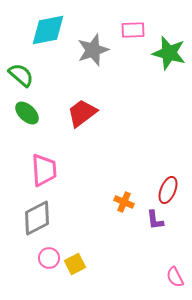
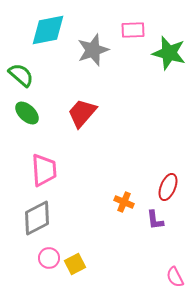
red trapezoid: rotated 12 degrees counterclockwise
red ellipse: moved 3 px up
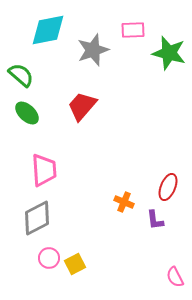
red trapezoid: moved 7 px up
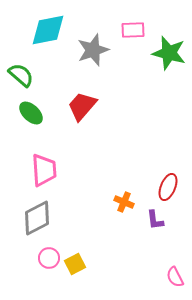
green ellipse: moved 4 px right
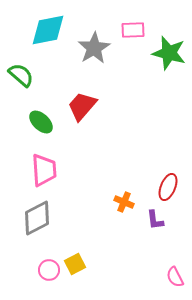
gray star: moved 1 px right, 2 px up; rotated 12 degrees counterclockwise
green ellipse: moved 10 px right, 9 px down
pink circle: moved 12 px down
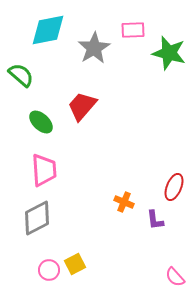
red ellipse: moved 6 px right
pink semicircle: rotated 15 degrees counterclockwise
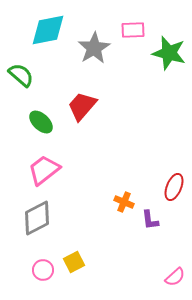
pink trapezoid: rotated 124 degrees counterclockwise
purple L-shape: moved 5 px left
yellow square: moved 1 px left, 2 px up
pink circle: moved 6 px left
pink semicircle: rotated 90 degrees counterclockwise
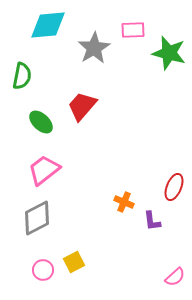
cyan diamond: moved 5 px up; rotated 6 degrees clockwise
green semicircle: moved 1 px right, 1 px down; rotated 60 degrees clockwise
purple L-shape: moved 2 px right, 1 px down
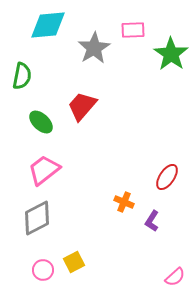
green star: moved 2 px right, 1 px down; rotated 20 degrees clockwise
red ellipse: moved 7 px left, 10 px up; rotated 12 degrees clockwise
purple L-shape: rotated 40 degrees clockwise
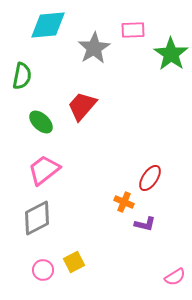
red ellipse: moved 17 px left, 1 px down
purple L-shape: moved 7 px left, 3 px down; rotated 110 degrees counterclockwise
pink semicircle: rotated 10 degrees clockwise
